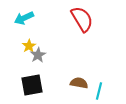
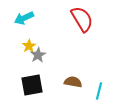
brown semicircle: moved 6 px left, 1 px up
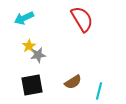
gray star: rotated 21 degrees clockwise
brown semicircle: rotated 138 degrees clockwise
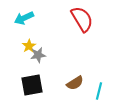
brown semicircle: moved 2 px right, 1 px down
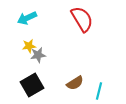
cyan arrow: moved 3 px right
yellow star: rotated 24 degrees clockwise
black square: rotated 20 degrees counterclockwise
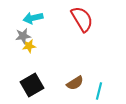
cyan arrow: moved 6 px right; rotated 12 degrees clockwise
gray star: moved 15 px left, 19 px up
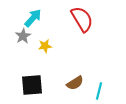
cyan arrow: rotated 144 degrees clockwise
gray star: rotated 21 degrees counterclockwise
yellow star: moved 16 px right
black square: rotated 25 degrees clockwise
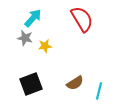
gray star: moved 2 px right, 2 px down; rotated 28 degrees counterclockwise
black square: moved 1 px left, 1 px up; rotated 15 degrees counterclockwise
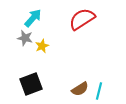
red semicircle: rotated 92 degrees counterclockwise
yellow star: moved 3 px left; rotated 16 degrees counterclockwise
brown semicircle: moved 5 px right, 6 px down
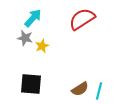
black square: rotated 25 degrees clockwise
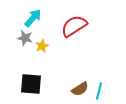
red semicircle: moved 8 px left, 7 px down
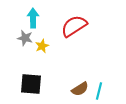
cyan arrow: rotated 42 degrees counterclockwise
